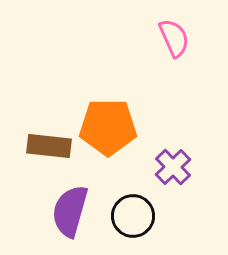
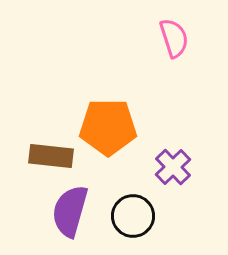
pink semicircle: rotated 6 degrees clockwise
brown rectangle: moved 2 px right, 10 px down
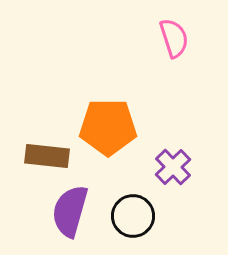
brown rectangle: moved 4 px left
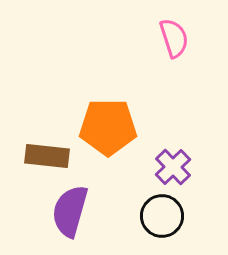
black circle: moved 29 px right
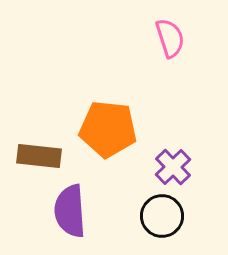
pink semicircle: moved 4 px left
orange pentagon: moved 2 px down; rotated 6 degrees clockwise
brown rectangle: moved 8 px left
purple semicircle: rotated 20 degrees counterclockwise
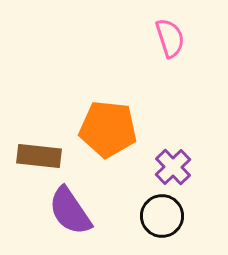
purple semicircle: rotated 30 degrees counterclockwise
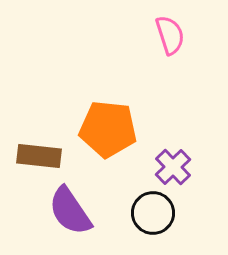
pink semicircle: moved 3 px up
black circle: moved 9 px left, 3 px up
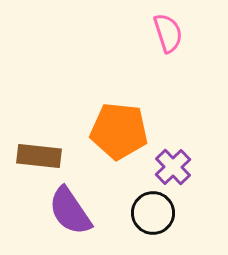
pink semicircle: moved 2 px left, 2 px up
orange pentagon: moved 11 px right, 2 px down
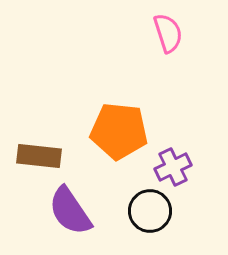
purple cross: rotated 18 degrees clockwise
black circle: moved 3 px left, 2 px up
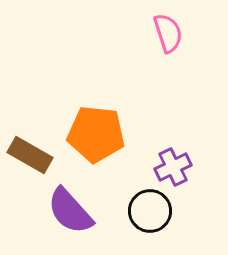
orange pentagon: moved 23 px left, 3 px down
brown rectangle: moved 9 px left, 1 px up; rotated 24 degrees clockwise
purple semicircle: rotated 8 degrees counterclockwise
